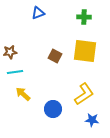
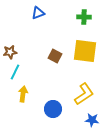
cyan line: rotated 56 degrees counterclockwise
yellow arrow: rotated 56 degrees clockwise
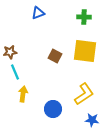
cyan line: rotated 49 degrees counterclockwise
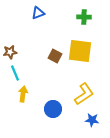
yellow square: moved 5 px left
cyan line: moved 1 px down
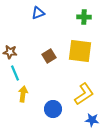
brown star: rotated 16 degrees clockwise
brown square: moved 6 px left; rotated 32 degrees clockwise
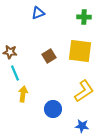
yellow L-shape: moved 3 px up
blue star: moved 10 px left, 6 px down
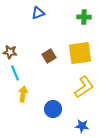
yellow square: moved 2 px down; rotated 15 degrees counterclockwise
yellow L-shape: moved 4 px up
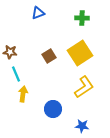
green cross: moved 2 px left, 1 px down
yellow square: rotated 25 degrees counterclockwise
cyan line: moved 1 px right, 1 px down
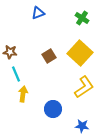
green cross: rotated 32 degrees clockwise
yellow square: rotated 15 degrees counterclockwise
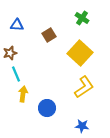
blue triangle: moved 21 px left, 12 px down; rotated 24 degrees clockwise
brown star: moved 1 px down; rotated 24 degrees counterclockwise
brown square: moved 21 px up
blue circle: moved 6 px left, 1 px up
